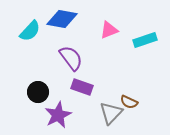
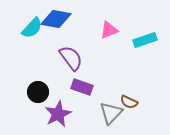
blue diamond: moved 6 px left
cyan semicircle: moved 2 px right, 3 px up
purple star: moved 1 px up
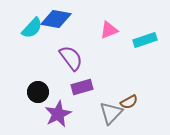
purple rectangle: rotated 35 degrees counterclockwise
brown semicircle: rotated 54 degrees counterclockwise
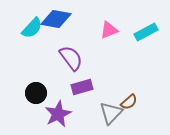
cyan rectangle: moved 1 px right, 8 px up; rotated 10 degrees counterclockwise
black circle: moved 2 px left, 1 px down
brown semicircle: rotated 12 degrees counterclockwise
